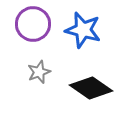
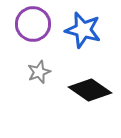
black diamond: moved 1 px left, 2 px down
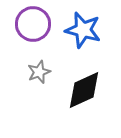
black diamond: moved 6 px left; rotated 60 degrees counterclockwise
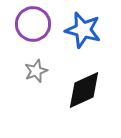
gray star: moved 3 px left, 1 px up
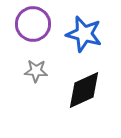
blue star: moved 1 px right, 4 px down
gray star: rotated 25 degrees clockwise
